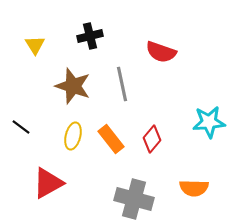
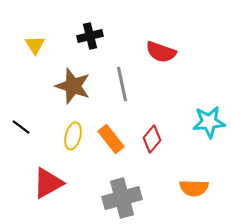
gray cross: moved 12 px left, 1 px up; rotated 30 degrees counterclockwise
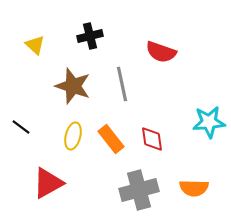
yellow triangle: rotated 15 degrees counterclockwise
red diamond: rotated 48 degrees counterclockwise
gray cross: moved 17 px right, 8 px up
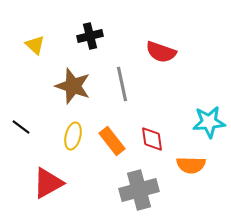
orange rectangle: moved 1 px right, 2 px down
orange semicircle: moved 3 px left, 23 px up
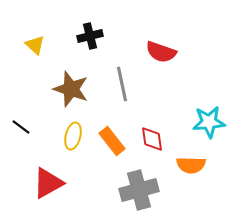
brown star: moved 2 px left, 3 px down
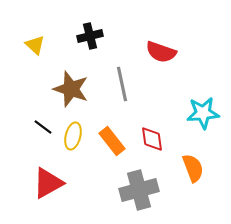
cyan star: moved 6 px left, 9 px up
black line: moved 22 px right
orange semicircle: moved 2 px right, 3 px down; rotated 112 degrees counterclockwise
